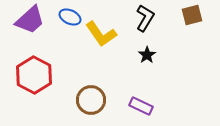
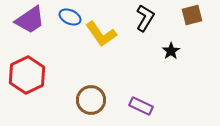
purple trapezoid: rotated 8 degrees clockwise
black star: moved 24 px right, 4 px up
red hexagon: moved 7 px left; rotated 6 degrees clockwise
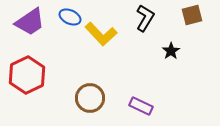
purple trapezoid: moved 2 px down
yellow L-shape: rotated 8 degrees counterclockwise
brown circle: moved 1 px left, 2 px up
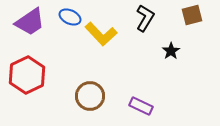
brown circle: moved 2 px up
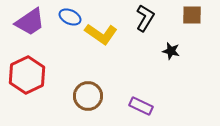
brown square: rotated 15 degrees clockwise
yellow L-shape: rotated 12 degrees counterclockwise
black star: rotated 24 degrees counterclockwise
brown circle: moved 2 px left
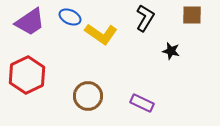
purple rectangle: moved 1 px right, 3 px up
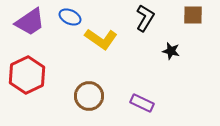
brown square: moved 1 px right
yellow L-shape: moved 5 px down
brown circle: moved 1 px right
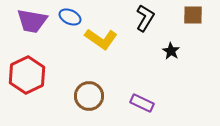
purple trapezoid: moved 2 px right, 1 px up; rotated 44 degrees clockwise
black star: rotated 18 degrees clockwise
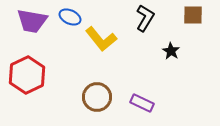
yellow L-shape: rotated 16 degrees clockwise
brown circle: moved 8 px right, 1 px down
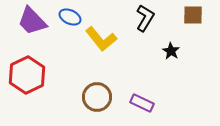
purple trapezoid: rotated 36 degrees clockwise
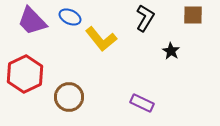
red hexagon: moved 2 px left, 1 px up
brown circle: moved 28 px left
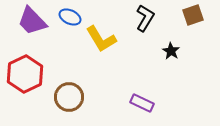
brown square: rotated 20 degrees counterclockwise
yellow L-shape: rotated 8 degrees clockwise
